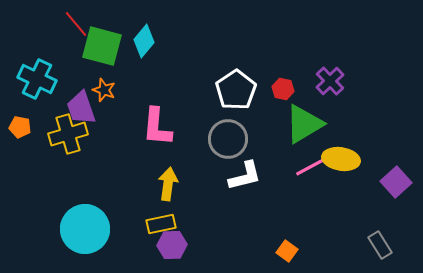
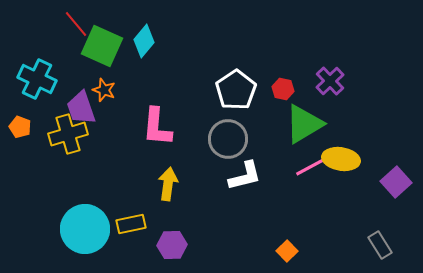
green square: rotated 9 degrees clockwise
orange pentagon: rotated 10 degrees clockwise
yellow rectangle: moved 30 px left
orange square: rotated 10 degrees clockwise
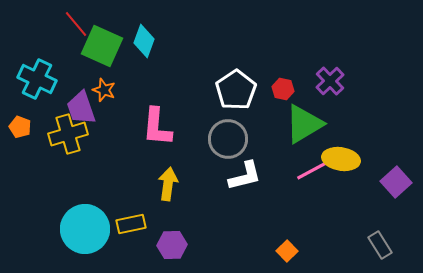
cyan diamond: rotated 20 degrees counterclockwise
pink line: moved 1 px right, 4 px down
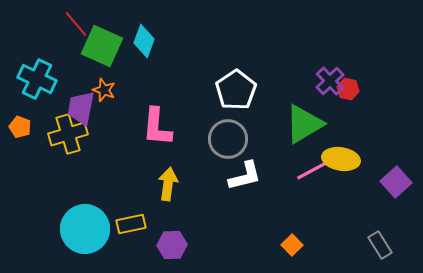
red hexagon: moved 65 px right
purple trapezoid: rotated 30 degrees clockwise
orange square: moved 5 px right, 6 px up
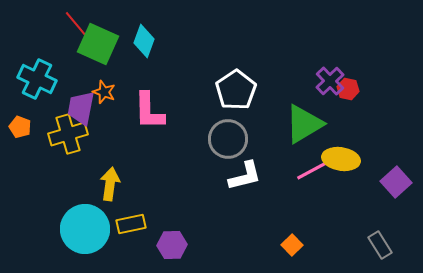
green square: moved 4 px left, 2 px up
orange star: moved 2 px down
pink L-shape: moved 8 px left, 16 px up; rotated 6 degrees counterclockwise
yellow arrow: moved 58 px left
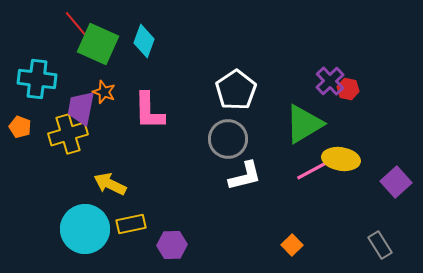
cyan cross: rotated 18 degrees counterclockwise
yellow arrow: rotated 72 degrees counterclockwise
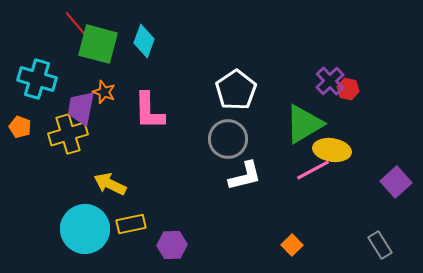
green square: rotated 9 degrees counterclockwise
cyan cross: rotated 9 degrees clockwise
yellow ellipse: moved 9 px left, 9 px up
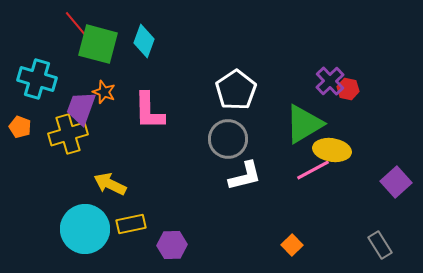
purple trapezoid: rotated 9 degrees clockwise
